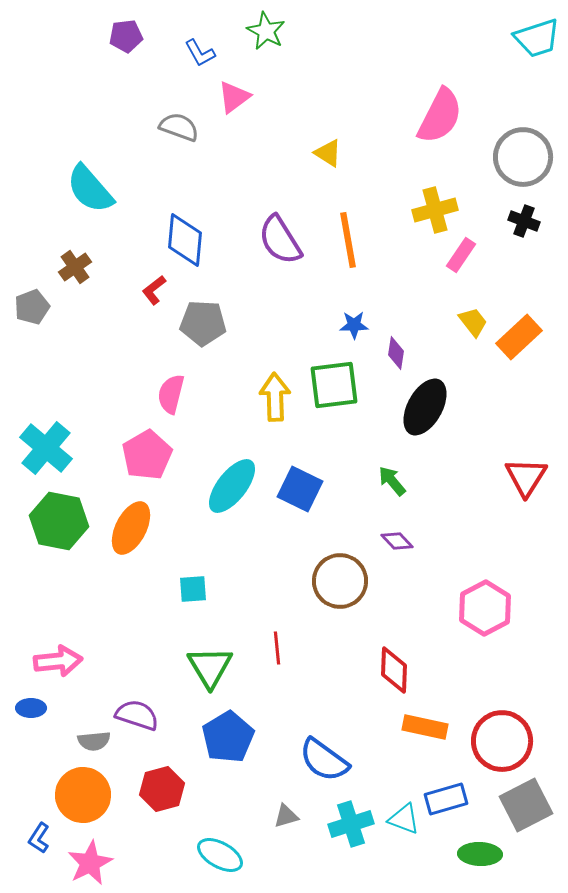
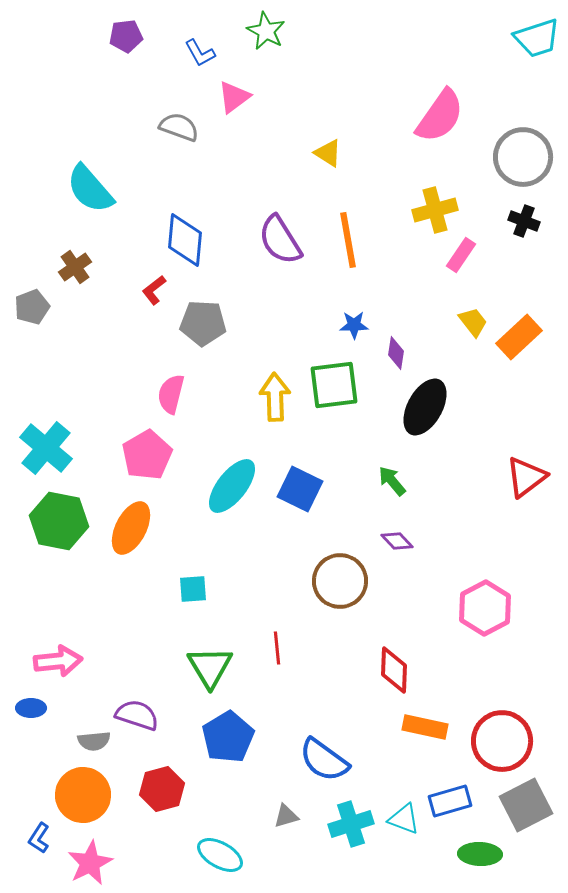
pink semicircle at (440, 116): rotated 8 degrees clockwise
red triangle at (526, 477): rotated 21 degrees clockwise
blue rectangle at (446, 799): moved 4 px right, 2 px down
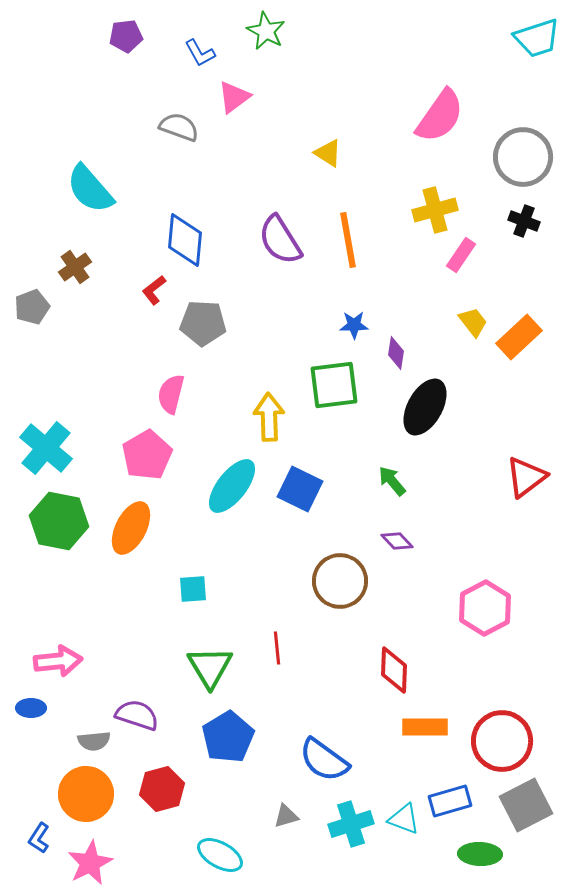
yellow arrow at (275, 397): moved 6 px left, 20 px down
orange rectangle at (425, 727): rotated 12 degrees counterclockwise
orange circle at (83, 795): moved 3 px right, 1 px up
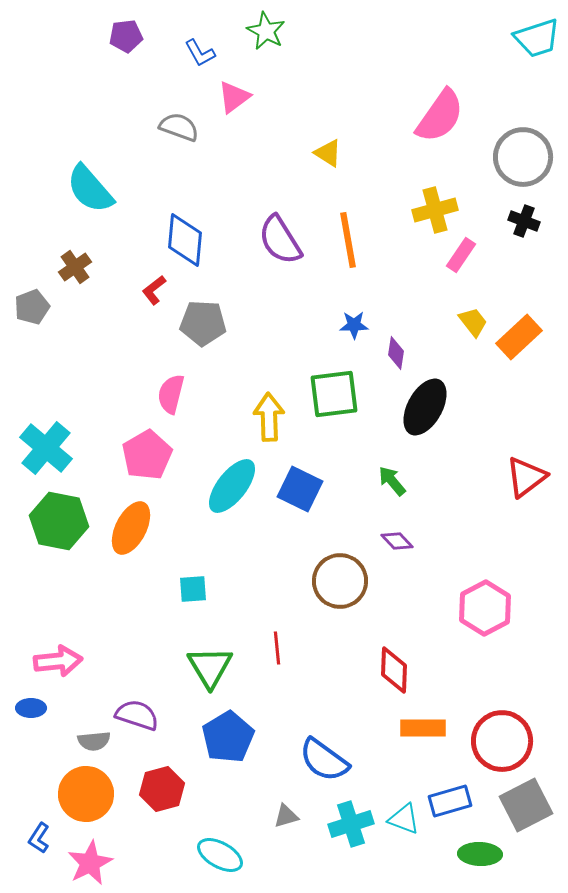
green square at (334, 385): moved 9 px down
orange rectangle at (425, 727): moved 2 px left, 1 px down
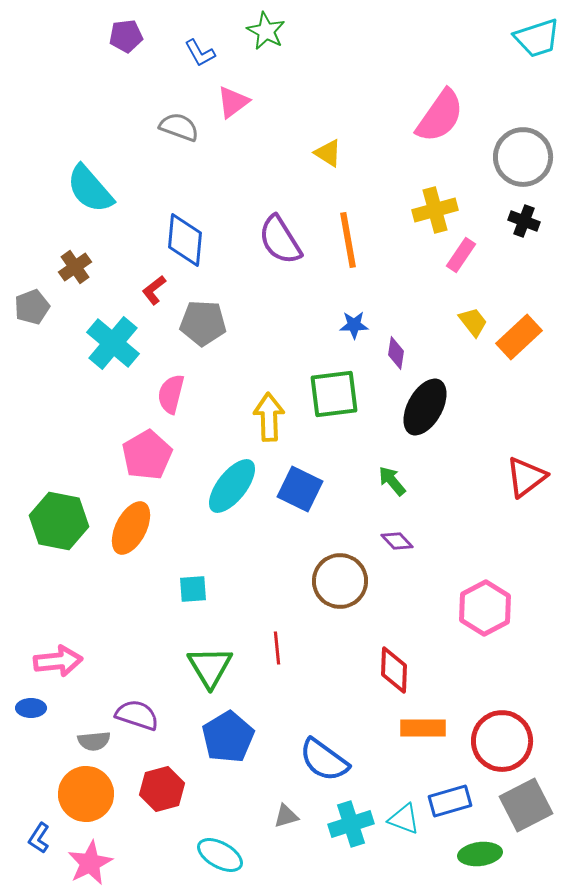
pink triangle at (234, 97): moved 1 px left, 5 px down
cyan cross at (46, 448): moved 67 px right, 105 px up
green ellipse at (480, 854): rotated 9 degrees counterclockwise
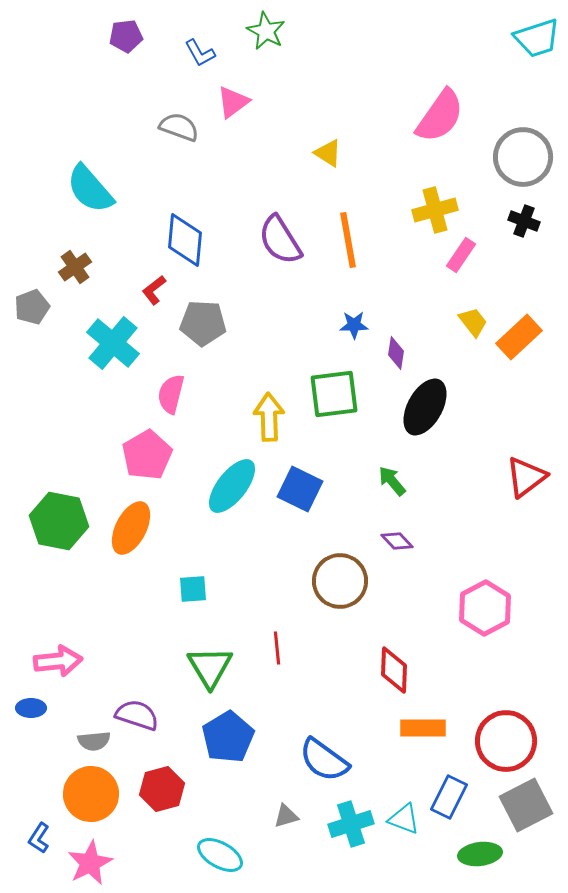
red circle at (502, 741): moved 4 px right
orange circle at (86, 794): moved 5 px right
blue rectangle at (450, 801): moved 1 px left, 4 px up; rotated 48 degrees counterclockwise
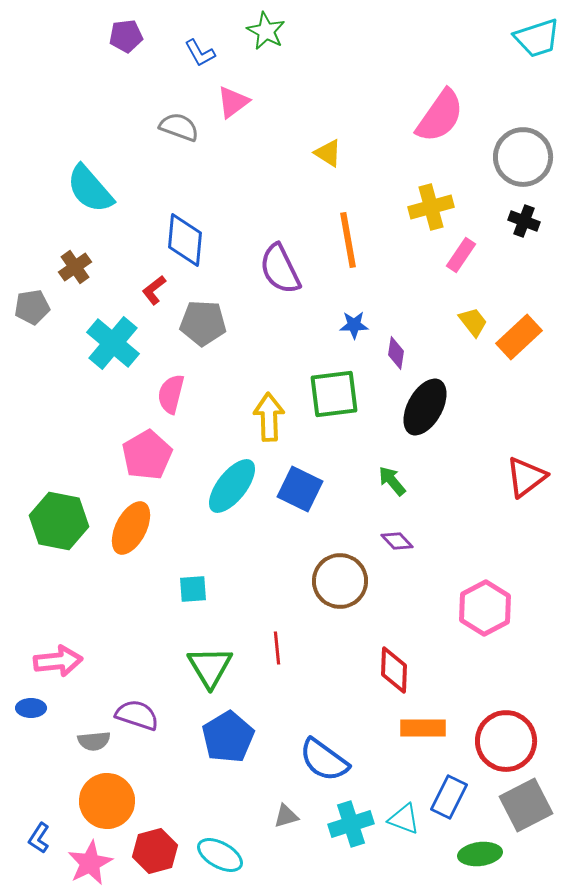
yellow cross at (435, 210): moved 4 px left, 3 px up
purple semicircle at (280, 240): moved 29 px down; rotated 6 degrees clockwise
gray pentagon at (32, 307): rotated 12 degrees clockwise
red hexagon at (162, 789): moved 7 px left, 62 px down
orange circle at (91, 794): moved 16 px right, 7 px down
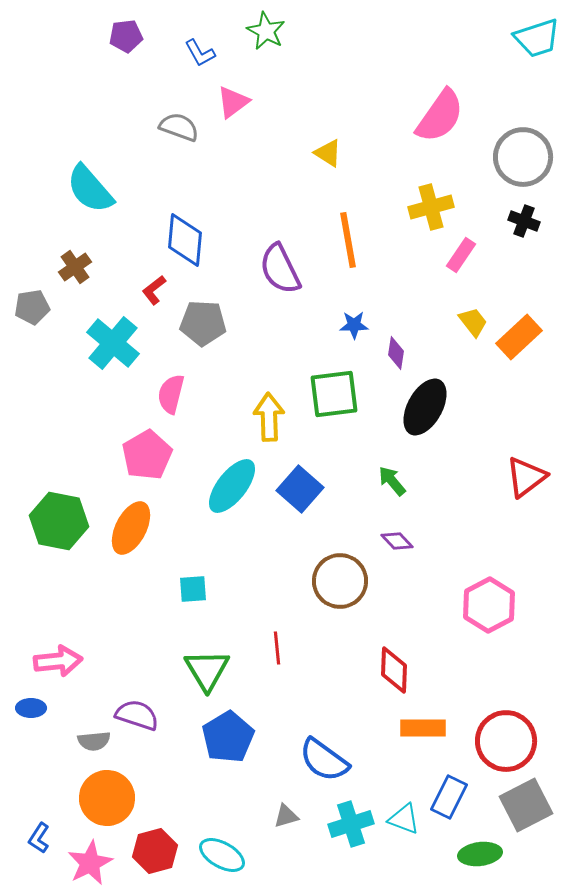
blue square at (300, 489): rotated 15 degrees clockwise
pink hexagon at (485, 608): moved 4 px right, 3 px up
green triangle at (210, 667): moved 3 px left, 3 px down
orange circle at (107, 801): moved 3 px up
cyan ellipse at (220, 855): moved 2 px right
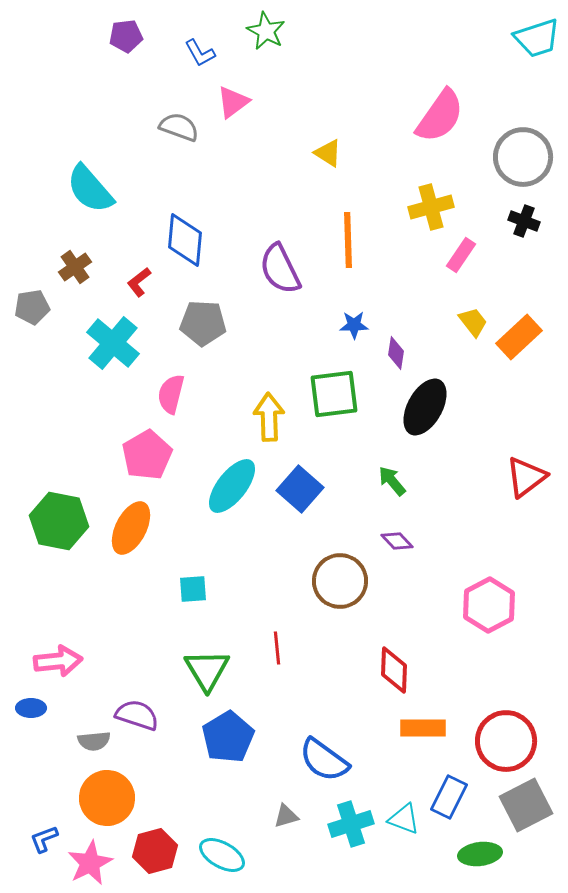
orange line at (348, 240): rotated 8 degrees clockwise
red L-shape at (154, 290): moved 15 px left, 8 px up
blue L-shape at (39, 838): moved 5 px right, 1 px down; rotated 36 degrees clockwise
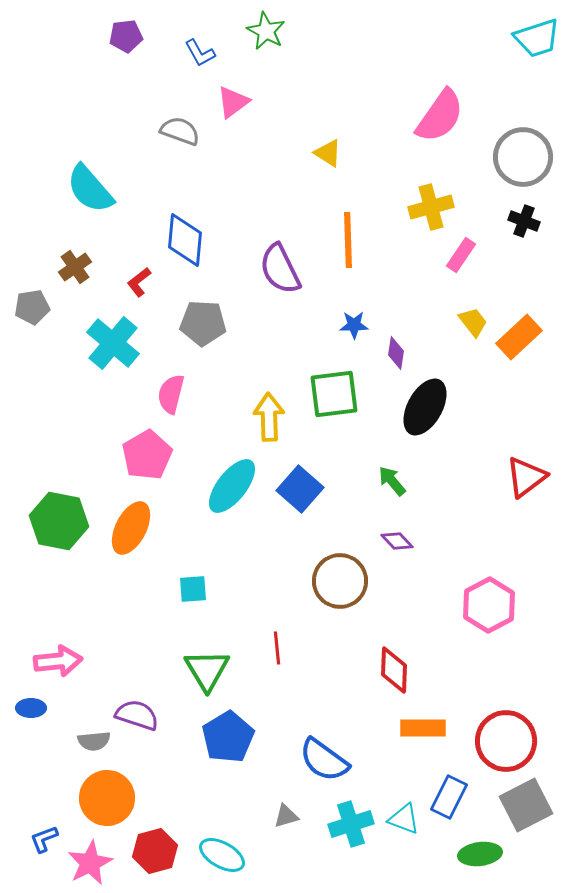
gray semicircle at (179, 127): moved 1 px right, 4 px down
